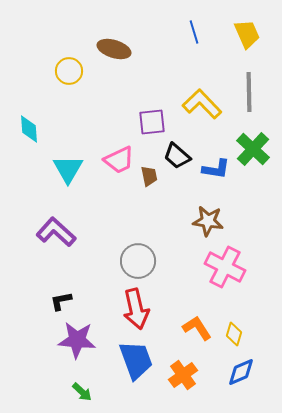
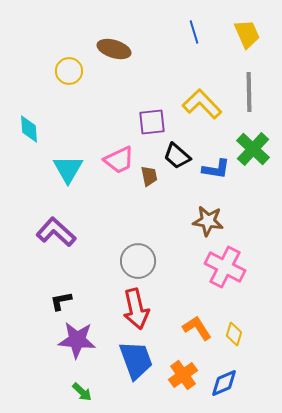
blue diamond: moved 17 px left, 11 px down
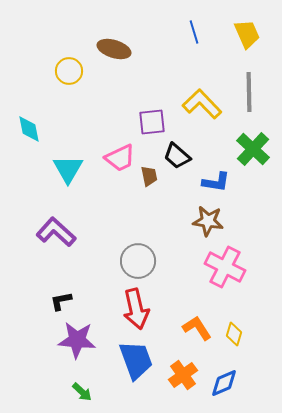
cyan diamond: rotated 8 degrees counterclockwise
pink trapezoid: moved 1 px right, 2 px up
blue L-shape: moved 13 px down
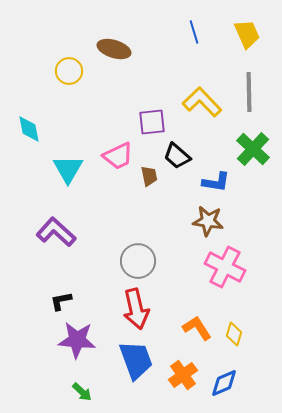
yellow L-shape: moved 2 px up
pink trapezoid: moved 2 px left, 2 px up
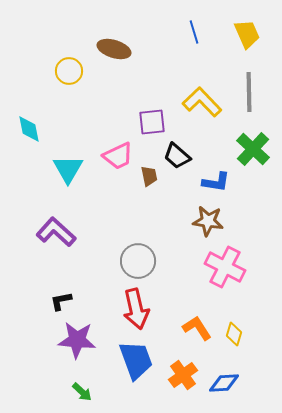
blue diamond: rotated 20 degrees clockwise
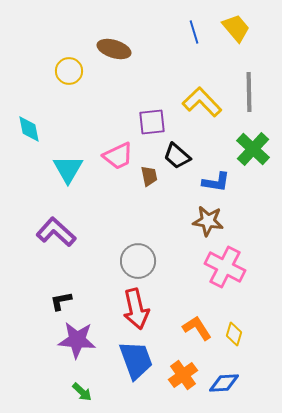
yellow trapezoid: moved 11 px left, 6 px up; rotated 16 degrees counterclockwise
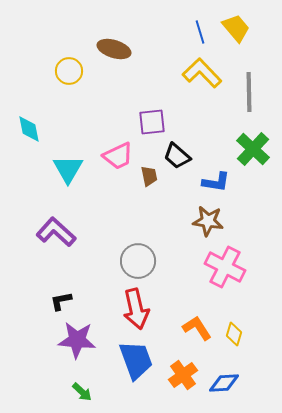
blue line: moved 6 px right
yellow L-shape: moved 29 px up
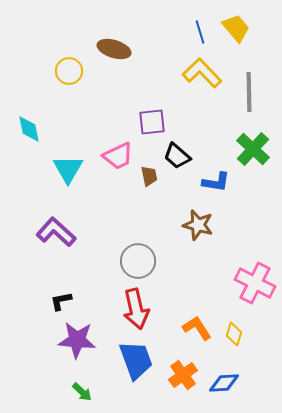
brown star: moved 10 px left, 4 px down; rotated 8 degrees clockwise
pink cross: moved 30 px right, 16 px down
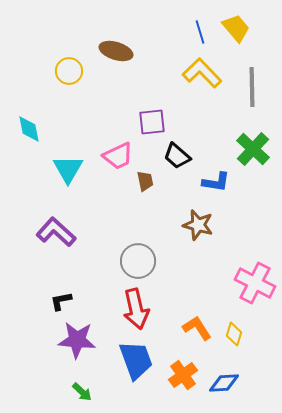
brown ellipse: moved 2 px right, 2 px down
gray line: moved 3 px right, 5 px up
brown trapezoid: moved 4 px left, 5 px down
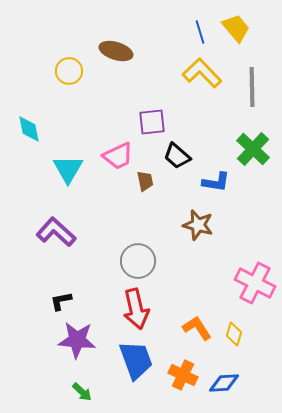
orange cross: rotated 28 degrees counterclockwise
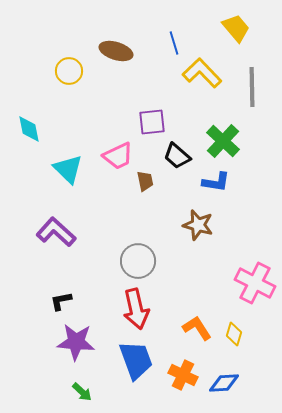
blue line: moved 26 px left, 11 px down
green cross: moved 30 px left, 8 px up
cyan triangle: rotated 16 degrees counterclockwise
purple star: moved 1 px left, 2 px down
